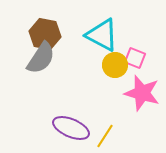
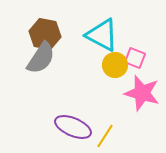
purple ellipse: moved 2 px right, 1 px up
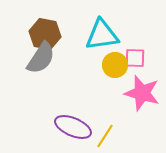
cyan triangle: rotated 36 degrees counterclockwise
pink square: rotated 20 degrees counterclockwise
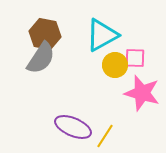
cyan triangle: rotated 21 degrees counterclockwise
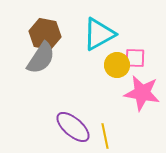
cyan triangle: moved 3 px left, 1 px up
yellow circle: moved 2 px right
pink star: rotated 6 degrees counterclockwise
purple ellipse: rotated 18 degrees clockwise
yellow line: rotated 45 degrees counterclockwise
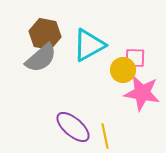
cyan triangle: moved 10 px left, 11 px down
gray semicircle: rotated 16 degrees clockwise
yellow circle: moved 6 px right, 5 px down
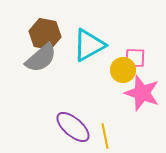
pink star: rotated 9 degrees clockwise
